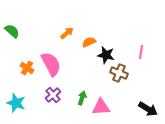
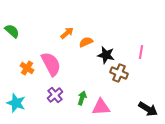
orange semicircle: moved 3 px left
purple cross: moved 2 px right
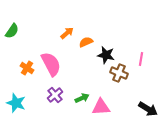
green semicircle: rotated 84 degrees clockwise
pink line: moved 7 px down
green arrow: rotated 48 degrees clockwise
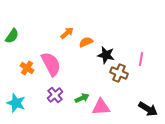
green semicircle: moved 5 px down
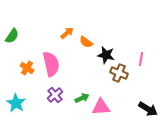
orange semicircle: rotated 120 degrees counterclockwise
pink semicircle: rotated 15 degrees clockwise
cyan star: rotated 12 degrees clockwise
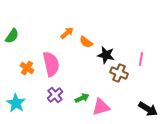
pink triangle: rotated 12 degrees counterclockwise
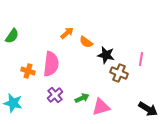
pink semicircle: rotated 20 degrees clockwise
orange cross: moved 1 px right, 3 px down; rotated 16 degrees counterclockwise
cyan star: moved 3 px left; rotated 18 degrees counterclockwise
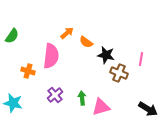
pink semicircle: moved 8 px up
green arrow: rotated 72 degrees counterclockwise
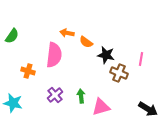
orange arrow: rotated 128 degrees counterclockwise
pink semicircle: moved 3 px right, 1 px up
green arrow: moved 1 px left, 2 px up
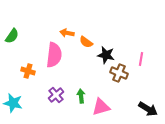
purple cross: moved 1 px right
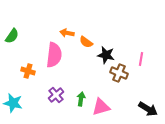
green arrow: moved 3 px down; rotated 16 degrees clockwise
